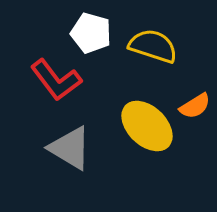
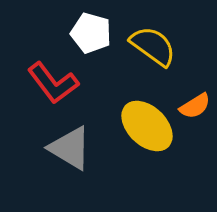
yellow semicircle: rotated 18 degrees clockwise
red L-shape: moved 3 px left, 3 px down
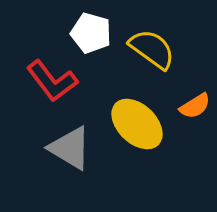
yellow semicircle: moved 1 px left, 3 px down
red L-shape: moved 1 px left, 2 px up
yellow ellipse: moved 10 px left, 2 px up
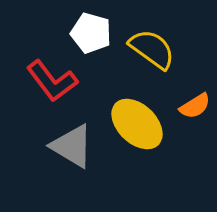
gray triangle: moved 2 px right, 2 px up
